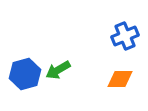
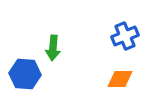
green arrow: moved 5 px left, 22 px up; rotated 55 degrees counterclockwise
blue hexagon: rotated 20 degrees clockwise
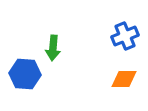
orange diamond: moved 4 px right
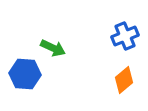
green arrow: rotated 70 degrees counterclockwise
orange diamond: moved 1 px down; rotated 40 degrees counterclockwise
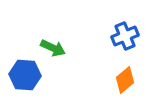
blue hexagon: moved 1 px down
orange diamond: moved 1 px right
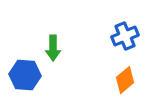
green arrow: rotated 65 degrees clockwise
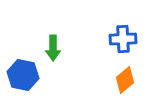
blue cross: moved 2 px left, 3 px down; rotated 20 degrees clockwise
blue hexagon: moved 2 px left; rotated 8 degrees clockwise
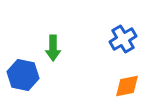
blue cross: rotated 28 degrees counterclockwise
orange diamond: moved 2 px right, 6 px down; rotated 28 degrees clockwise
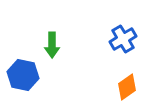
green arrow: moved 1 px left, 3 px up
orange diamond: moved 1 px down; rotated 24 degrees counterclockwise
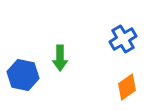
green arrow: moved 8 px right, 13 px down
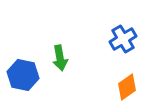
green arrow: rotated 10 degrees counterclockwise
